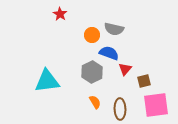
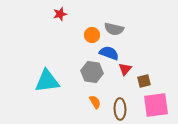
red star: rotated 24 degrees clockwise
gray hexagon: rotated 25 degrees counterclockwise
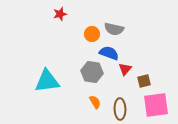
orange circle: moved 1 px up
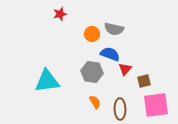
blue semicircle: moved 1 px right, 1 px down
